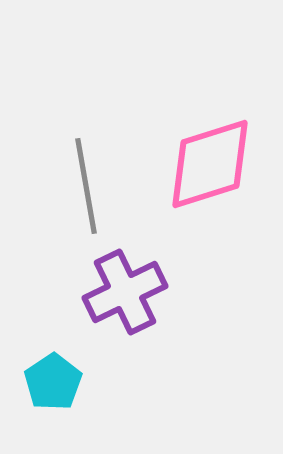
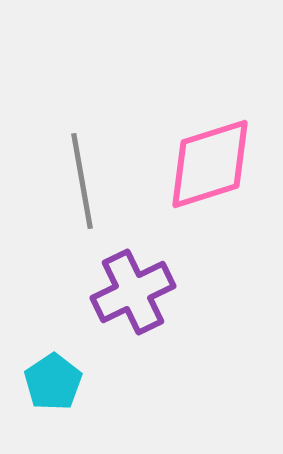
gray line: moved 4 px left, 5 px up
purple cross: moved 8 px right
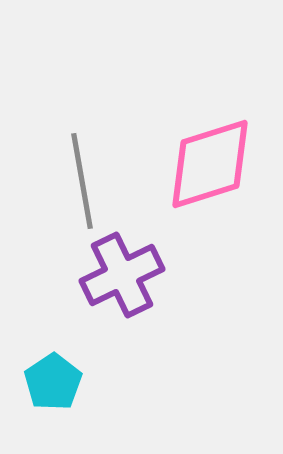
purple cross: moved 11 px left, 17 px up
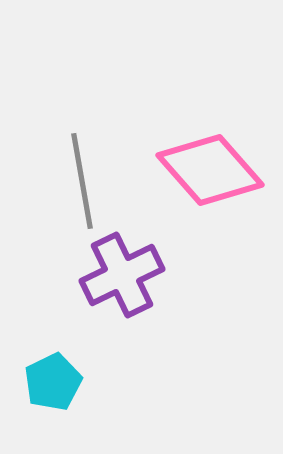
pink diamond: moved 6 px down; rotated 66 degrees clockwise
cyan pentagon: rotated 8 degrees clockwise
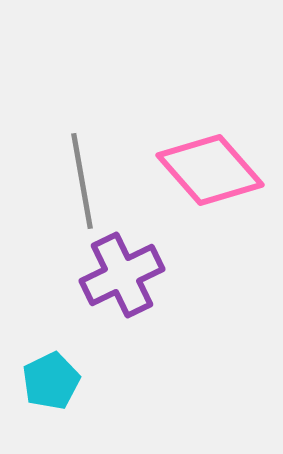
cyan pentagon: moved 2 px left, 1 px up
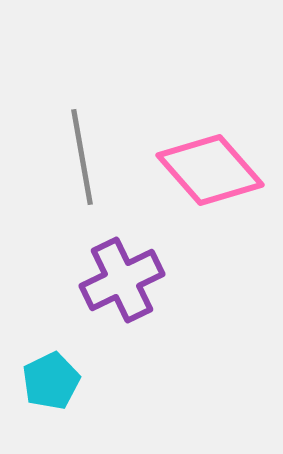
gray line: moved 24 px up
purple cross: moved 5 px down
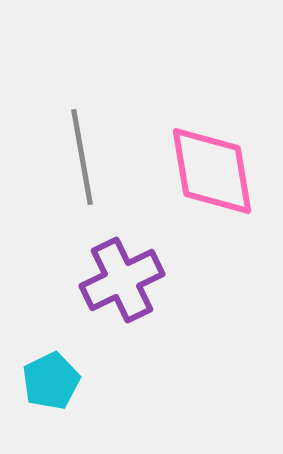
pink diamond: moved 2 px right, 1 px down; rotated 32 degrees clockwise
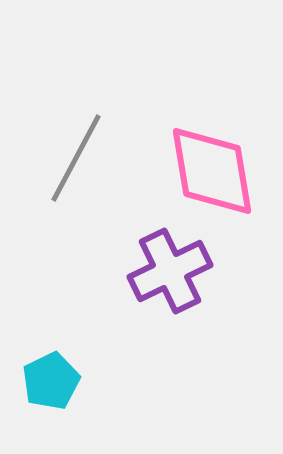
gray line: moved 6 px left, 1 px down; rotated 38 degrees clockwise
purple cross: moved 48 px right, 9 px up
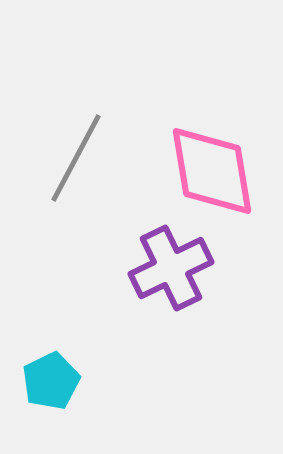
purple cross: moved 1 px right, 3 px up
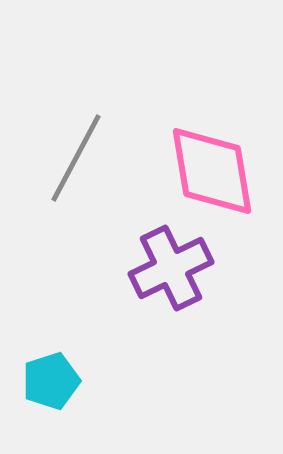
cyan pentagon: rotated 8 degrees clockwise
